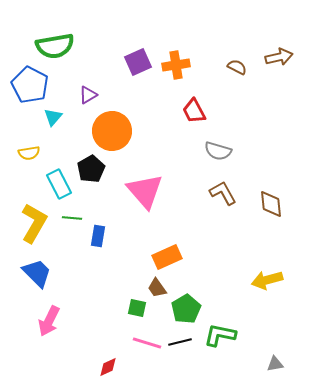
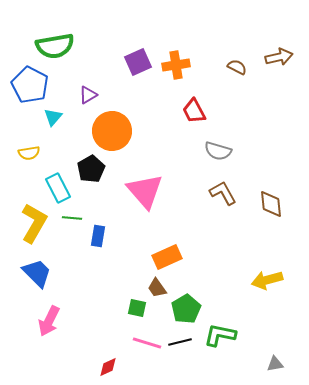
cyan rectangle: moved 1 px left, 4 px down
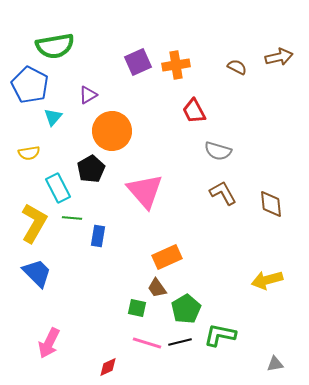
pink arrow: moved 22 px down
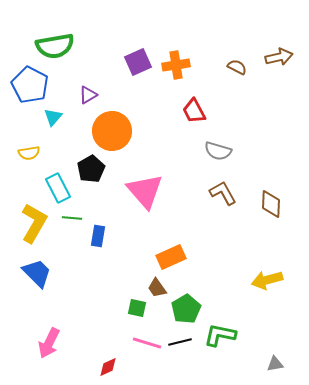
brown diamond: rotated 8 degrees clockwise
orange rectangle: moved 4 px right
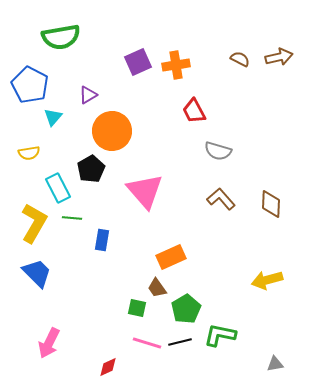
green semicircle: moved 6 px right, 9 px up
brown semicircle: moved 3 px right, 8 px up
brown L-shape: moved 2 px left, 6 px down; rotated 12 degrees counterclockwise
blue rectangle: moved 4 px right, 4 px down
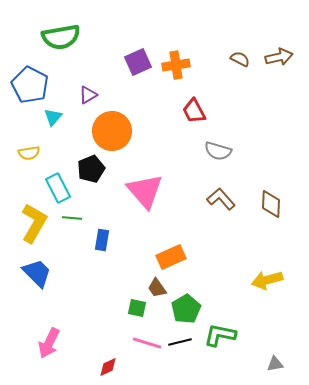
black pentagon: rotated 8 degrees clockwise
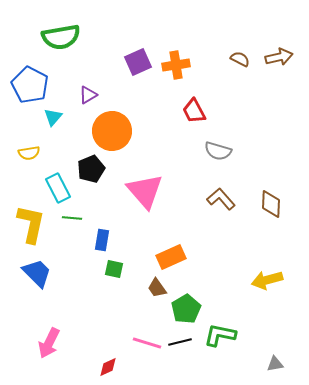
yellow L-shape: moved 3 px left, 1 px down; rotated 18 degrees counterclockwise
green square: moved 23 px left, 39 px up
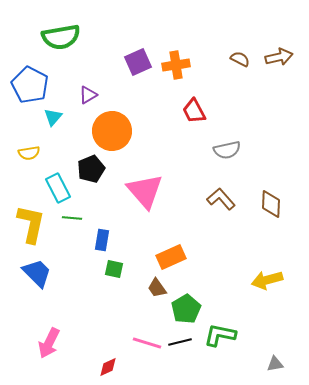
gray semicircle: moved 9 px right, 1 px up; rotated 28 degrees counterclockwise
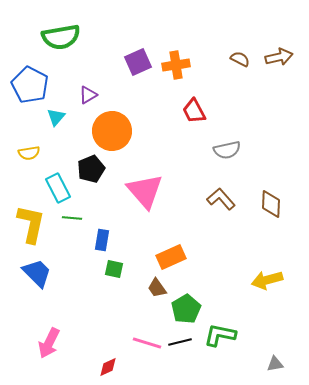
cyan triangle: moved 3 px right
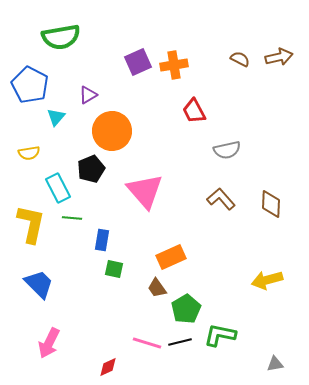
orange cross: moved 2 px left
blue trapezoid: moved 2 px right, 11 px down
